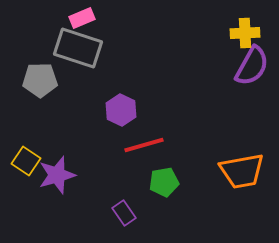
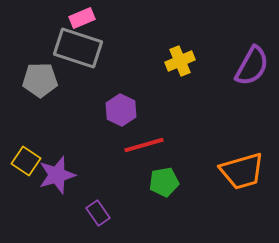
yellow cross: moved 65 px left, 28 px down; rotated 20 degrees counterclockwise
orange trapezoid: rotated 6 degrees counterclockwise
purple rectangle: moved 26 px left
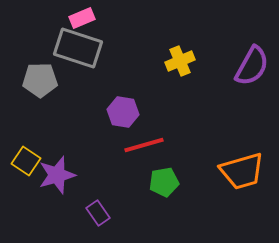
purple hexagon: moved 2 px right, 2 px down; rotated 16 degrees counterclockwise
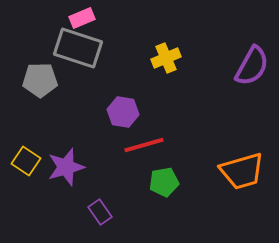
yellow cross: moved 14 px left, 3 px up
purple star: moved 9 px right, 8 px up
purple rectangle: moved 2 px right, 1 px up
